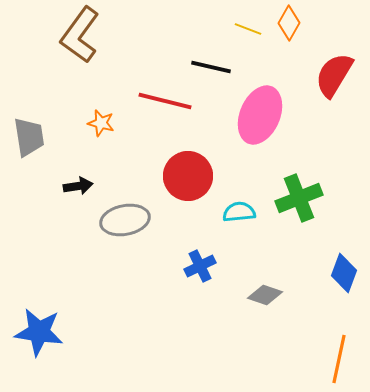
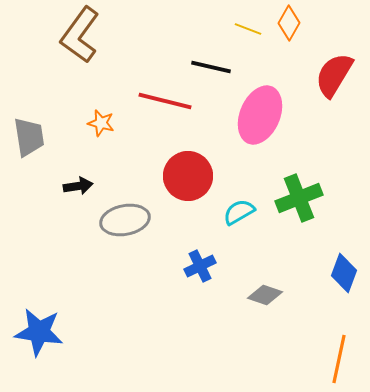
cyan semicircle: rotated 24 degrees counterclockwise
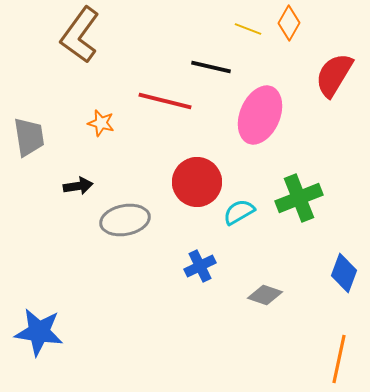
red circle: moved 9 px right, 6 px down
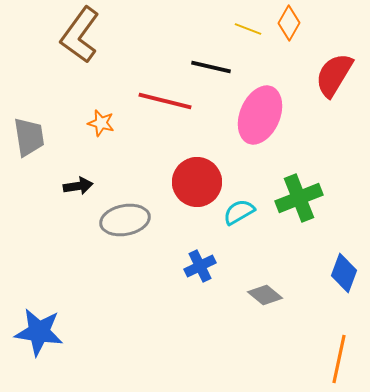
gray diamond: rotated 20 degrees clockwise
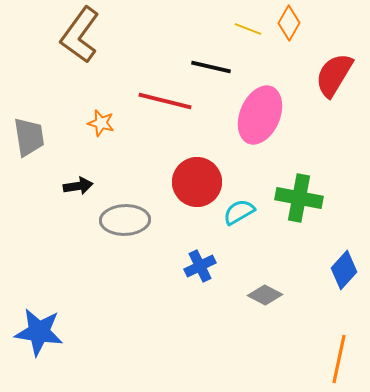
green cross: rotated 33 degrees clockwise
gray ellipse: rotated 9 degrees clockwise
blue diamond: moved 3 px up; rotated 21 degrees clockwise
gray diamond: rotated 12 degrees counterclockwise
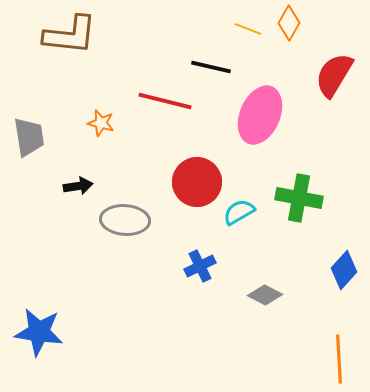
brown L-shape: moved 10 px left; rotated 120 degrees counterclockwise
gray ellipse: rotated 6 degrees clockwise
orange line: rotated 15 degrees counterclockwise
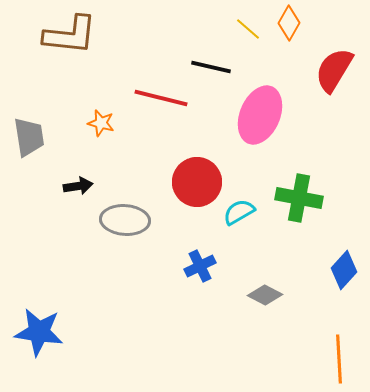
yellow line: rotated 20 degrees clockwise
red semicircle: moved 5 px up
red line: moved 4 px left, 3 px up
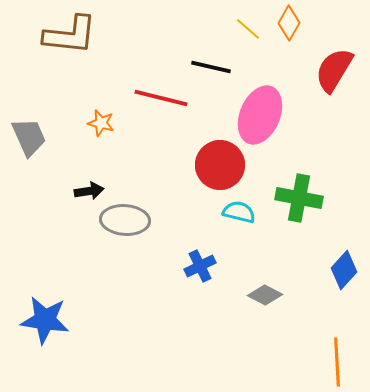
gray trapezoid: rotated 15 degrees counterclockwise
red circle: moved 23 px right, 17 px up
black arrow: moved 11 px right, 5 px down
cyan semicircle: rotated 44 degrees clockwise
blue star: moved 6 px right, 12 px up
orange line: moved 2 px left, 3 px down
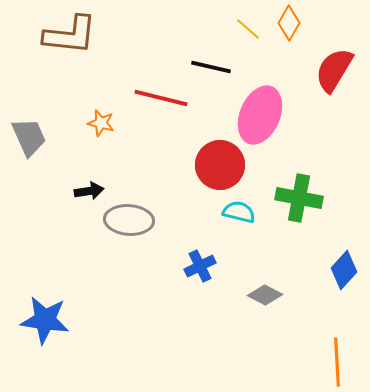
gray ellipse: moved 4 px right
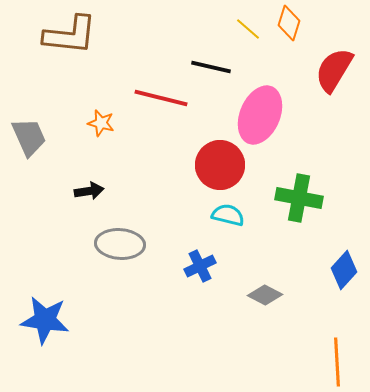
orange diamond: rotated 12 degrees counterclockwise
cyan semicircle: moved 11 px left, 3 px down
gray ellipse: moved 9 px left, 24 px down
